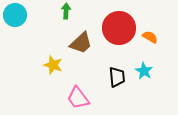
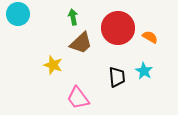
green arrow: moved 7 px right, 6 px down; rotated 14 degrees counterclockwise
cyan circle: moved 3 px right, 1 px up
red circle: moved 1 px left
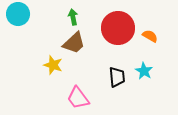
orange semicircle: moved 1 px up
brown trapezoid: moved 7 px left
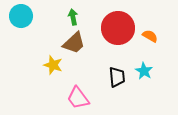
cyan circle: moved 3 px right, 2 px down
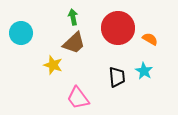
cyan circle: moved 17 px down
orange semicircle: moved 3 px down
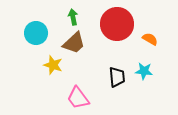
red circle: moved 1 px left, 4 px up
cyan circle: moved 15 px right
cyan star: rotated 24 degrees counterclockwise
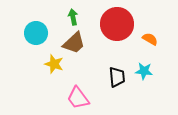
yellow star: moved 1 px right, 1 px up
